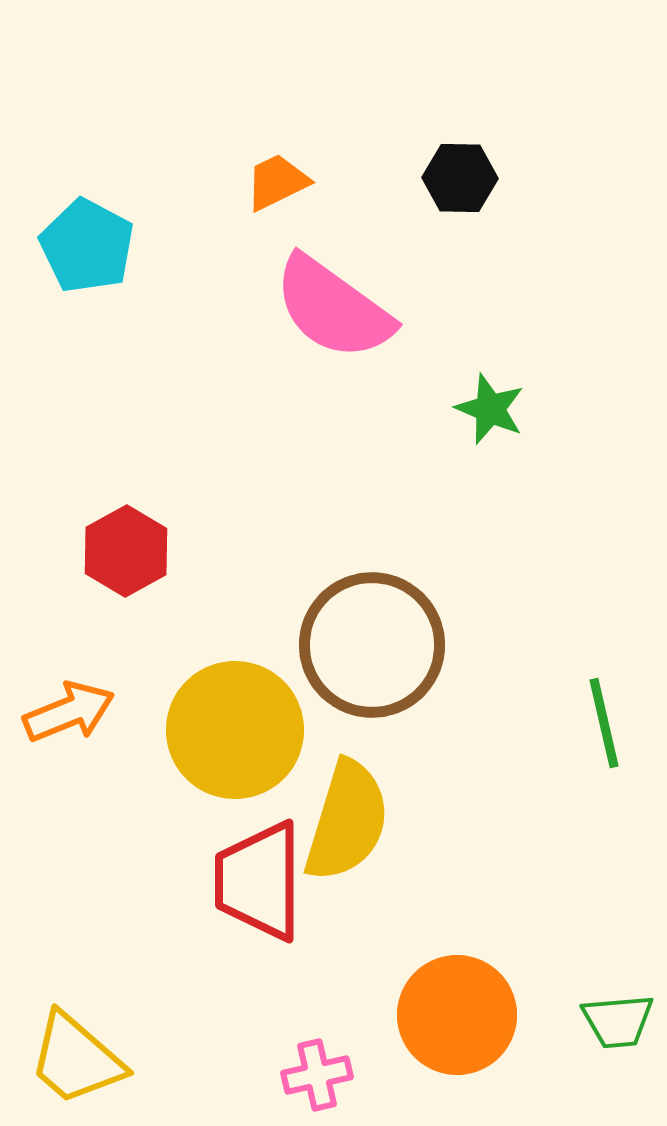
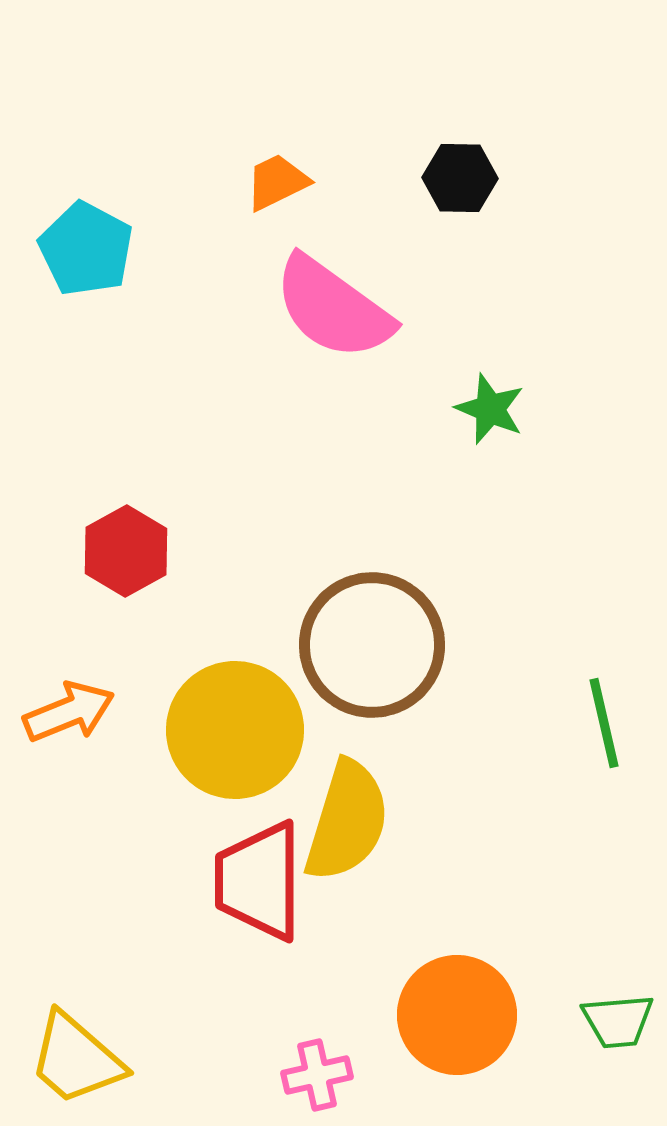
cyan pentagon: moved 1 px left, 3 px down
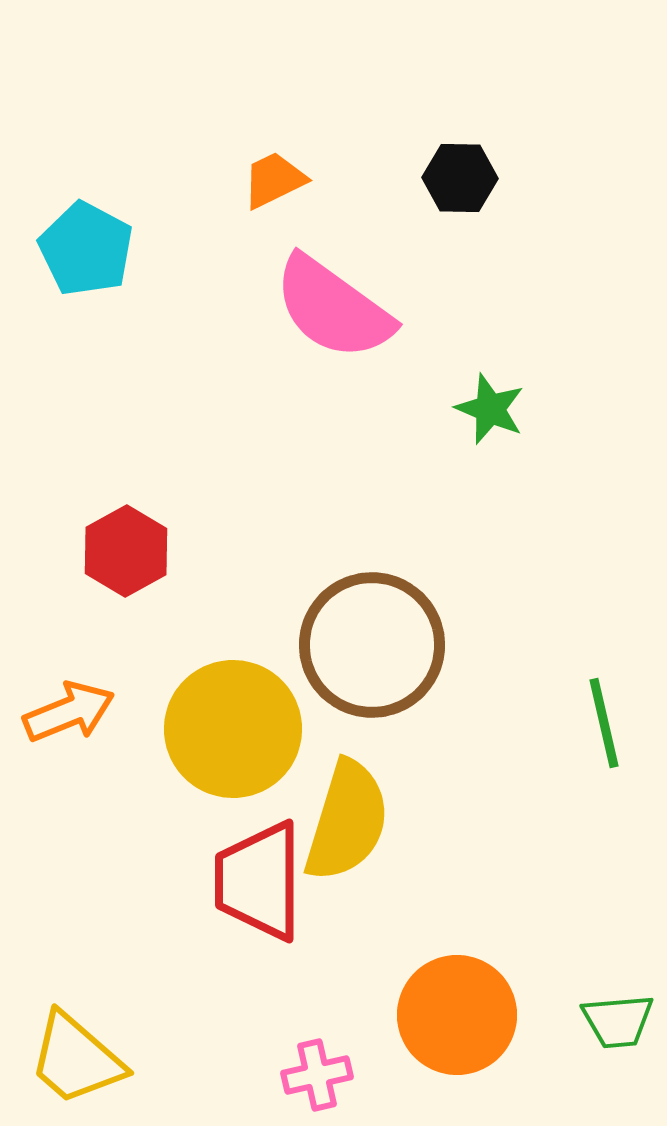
orange trapezoid: moved 3 px left, 2 px up
yellow circle: moved 2 px left, 1 px up
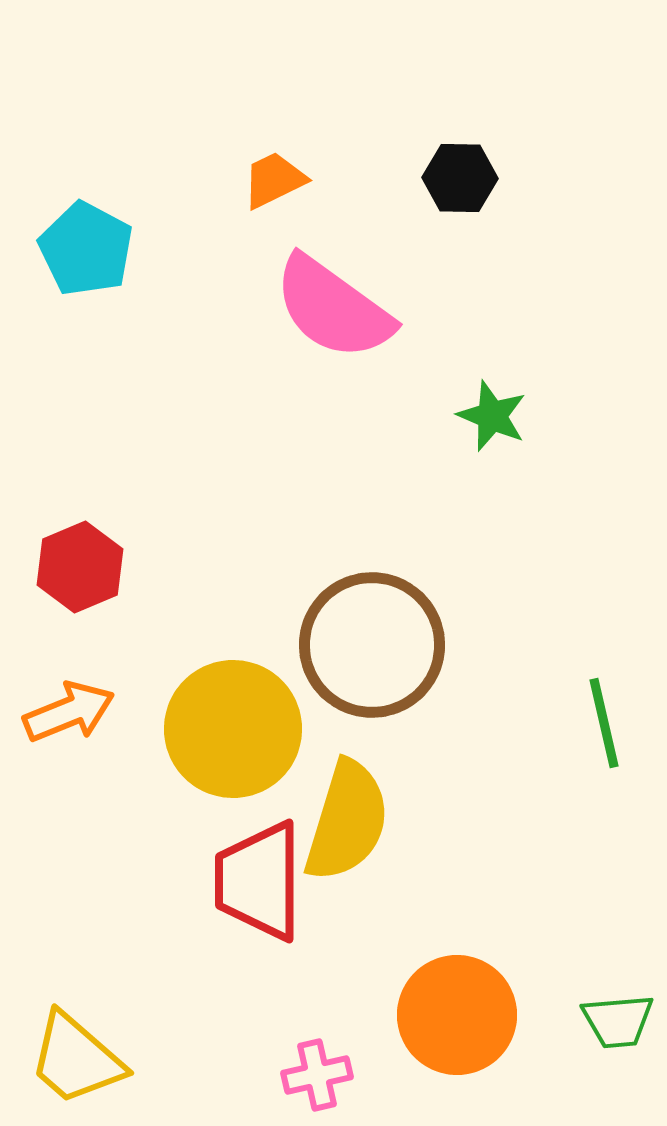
green star: moved 2 px right, 7 px down
red hexagon: moved 46 px left, 16 px down; rotated 6 degrees clockwise
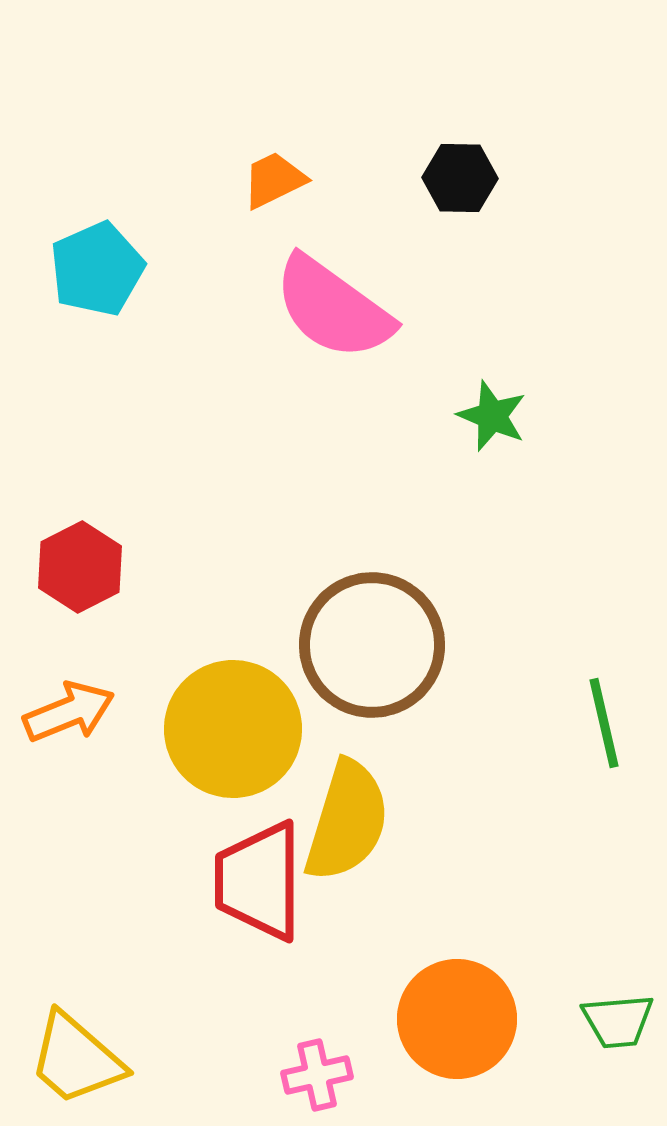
cyan pentagon: moved 11 px right, 20 px down; rotated 20 degrees clockwise
red hexagon: rotated 4 degrees counterclockwise
orange circle: moved 4 px down
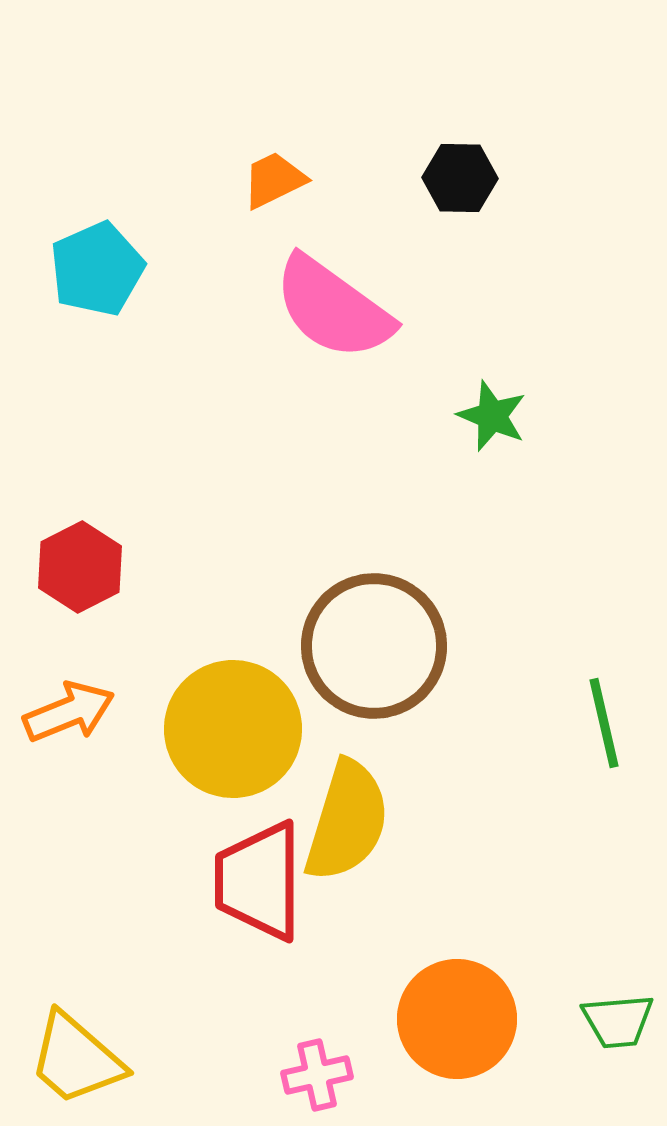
brown circle: moved 2 px right, 1 px down
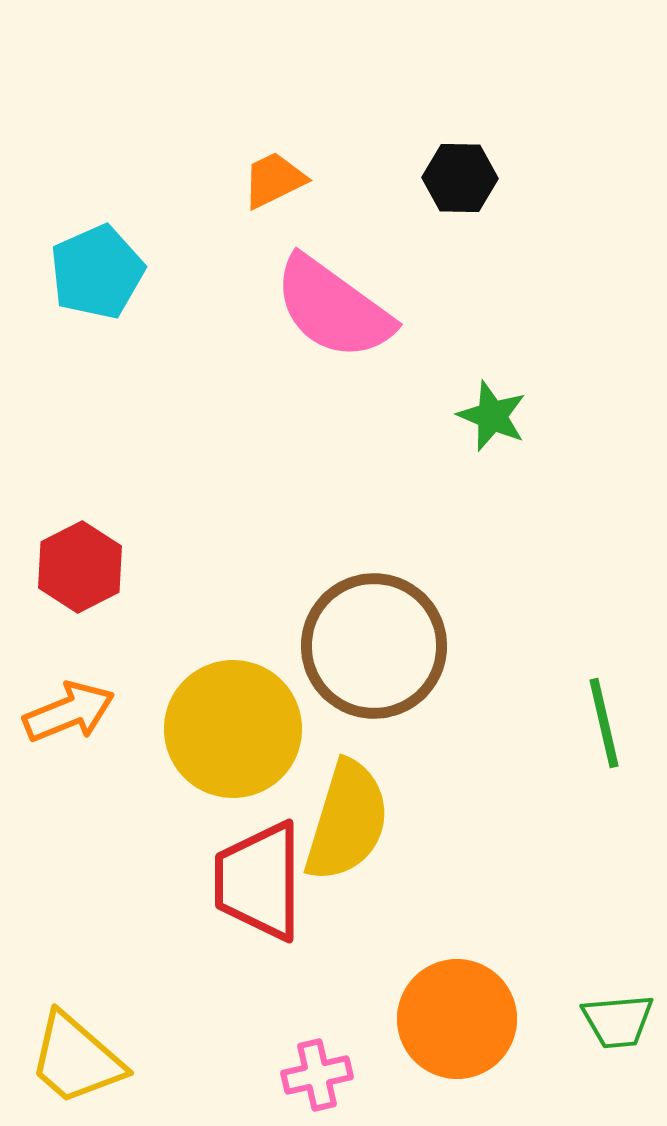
cyan pentagon: moved 3 px down
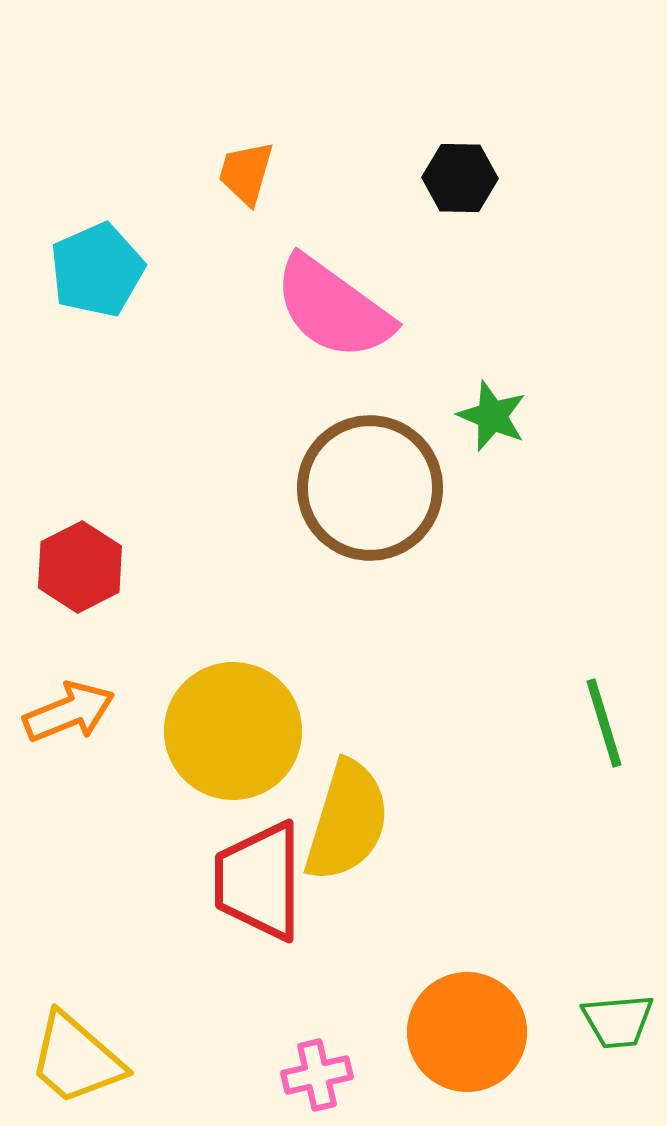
orange trapezoid: moved 28 px left, 7 px up; rotated 48 degrees counterclockwise
cyan pentagon: moved 2 px up
brown circle: moved 4 px left, 158 px up
green line: rotated 4 degrees counterclockwise
yellow circle: moved 2 px down
orange circle: moved 10 px right, 13 px down
